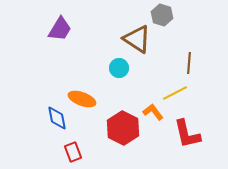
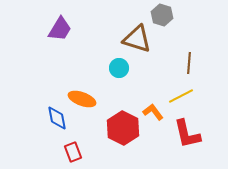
brown triangle: rotated 16 degrees counterclockwise
yellow line: moved 6 px right, 3 px down
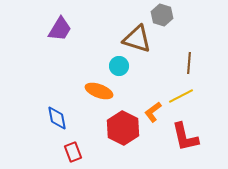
cyan circle: moved 2 px up
orange ellipse: moved 17 px right, 8 px up
orange L-shape: rotated 90 degrees counterclockwise
red L-shape: moved 2 px left, 3 px down
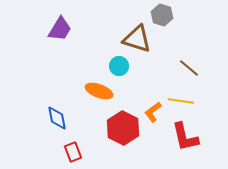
brown line: moved 5 px down; rotated 55 degrees counterclockwise
yellow line: moved 5 px down; rotated 35 degrees clockwise
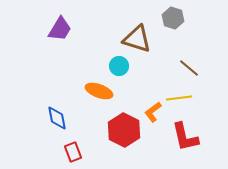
gray hexagon: moved 11 px right, 3 px down
yellow line: moved 2 px left, 3 px up; rotated 15 degrees counterclockwise
red hexagon: moved 1 px right, 2 px down
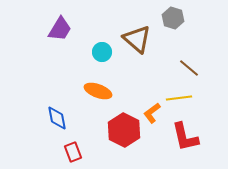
brown triangle: rotated 24 degrees clockwise
cyan circle: moved 17 px left, 14 px up
orange ellipse: moved 1 px left
orange L-shape: moved 1 px left, 1 px down
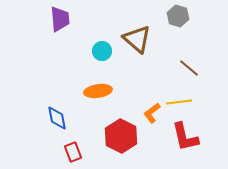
gray hexagon: moved 5 px right, 2 px up
purple trapezoid: moved 10 px up; rotated 36 degrees counterclockwise
cyan circle: moved 1 px up
orange ellipse: rotated 28 degrees counterclockwise
yellow line: moved 4 px down
red hexagon: moved 3 px left, 6 px down
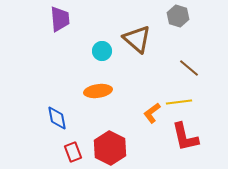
red hexagon: moved 11 px left, 12 px down
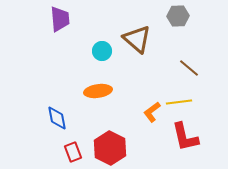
gray hexagon: rotated 20 degrees counterclockwise
orange L-shape: moved 1 px up
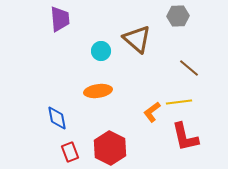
cyan circle: moved 1 px left
red rectangle: moved 3 px left
